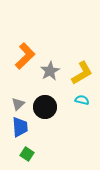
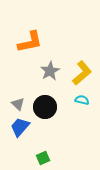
orange L-shape: moved 5 px right, 14 px up; rotated 32 degrees clockwise
yellow L-shape: rotated 10 degrees counterclockwise
gray triangle: rotated 32 degrees counterclockwise
blue trapezoid: rotated 135 degrees counterclockwise
green square: moved 16 px right, 4 px down; rotated 32 degrees clockwise
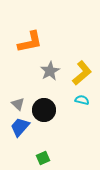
black circle: moved 1 px left, 3 px down
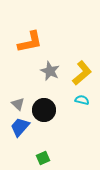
gray star: rotated 18 degrees counterclockwise
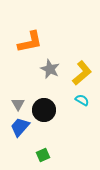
gray star: moved 2 px up
cyan semicircle: rotated 16 degrees clockwise
gray triangle: rotated 16 degrees clockwise
green square: moved 3 px up
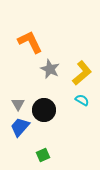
orange L-shape: rotated 104 degrees counterclockwise
